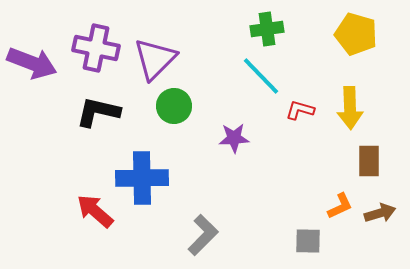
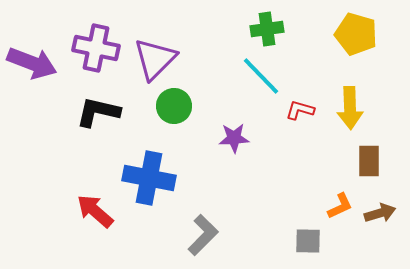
blue cross: moved 7 px right; rotated 12 degrees clockwise
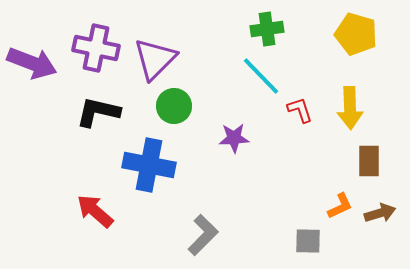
red L-shape: rotated 56 degrees clockwise
blue cross: moved 13 px up
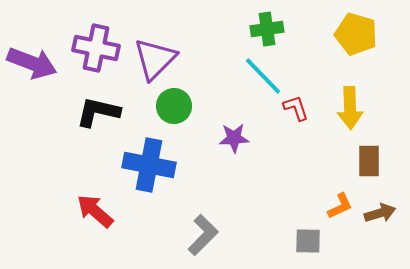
cyan line: moved 2 px right
red L-shape: moved 4 px left, 2 px up
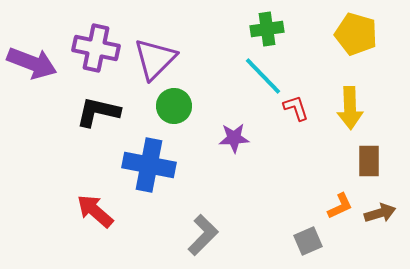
gray square: rotated 24 degrees counterclockwise
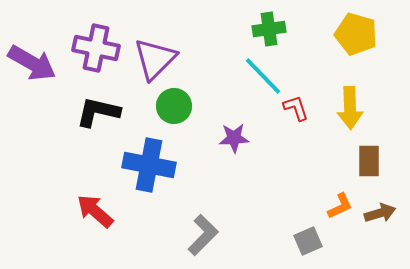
green cross: moved 2 px right
purple arrow: rotated 9 degrees clockwise
